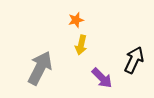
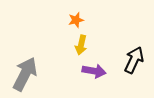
gray arrow: moved 15 px left, 6 px down
purple arrow: moved 8 px left, 7 px up; rotated 35 degrees counterclockwise
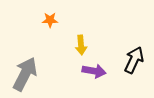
orange star: moved 26 px left; rotated 14 degrees clockwise
yellow arrow: rotated 18 degrees counterclockwise
